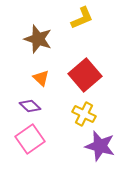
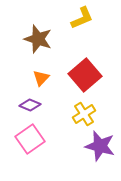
orange triangle: rotated 30 degrees clockwise
purple diamond: moved 1 px up; rotated 20 degrees counterclockwise
yellow cross: rotated 30 degrees clockwise
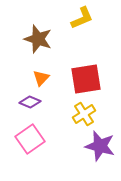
red square: moved 1 px right, 4 px down; rotated 32 degrees clockwise
purple diamond: moved 3 px up
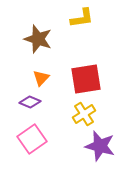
yellow L-shape: rotated 15 degrees clockwise
pink square: moved 2 px right
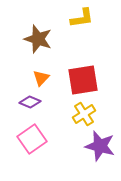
red square: moved 3 px left, 1 px down
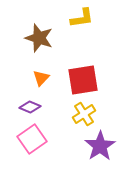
brown star: moved 1 px right, 1 px up
purple diamond: moved 5 px down
purple star: rotated 24 degrees clockwise
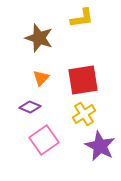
pink square: moved 12 px right, 1 px down
purple star: rotated 12 degrees counterclockwise
